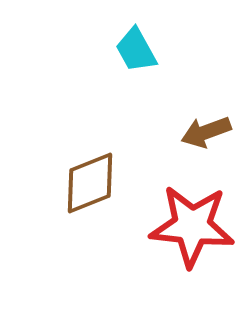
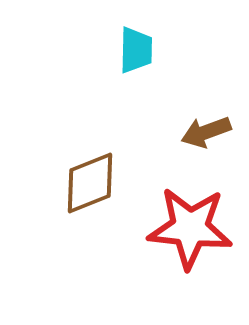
cyan trapezoid: rotated 150 degrees counterclockwise
red star: moved 2 px left, 2 px down
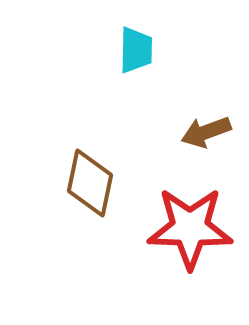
brown diamond: rotated 56 degrees counterclockwise
red star: rotated 4 degrees counterclockwise
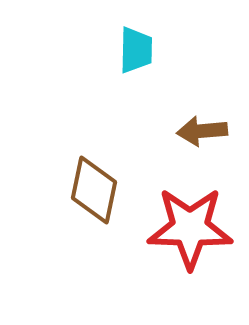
brown arrow: moved 4 px left, 1 px up; rotated 15 degrees clockwise
brown diamond: moved 4 px right, 7 px down
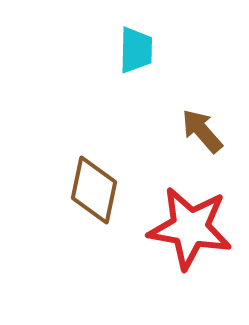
brown arrow: rotated 54 degrees clockwise
red star: rotated 8 degrees clockwise
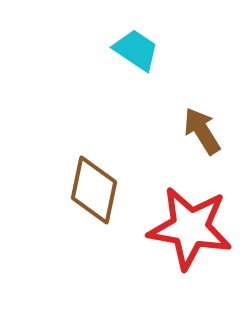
cyan trapezoid: rotated 57 degrees counterclockwise
brown arrow: rotated 9 degrees clockwise
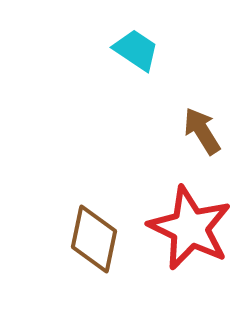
brown diamond: moved 49 px down
red star: rotated 16 degrees clockwise
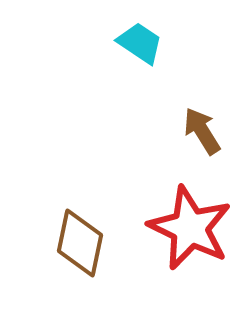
cyan trapezoid: moved 4 px right, 7 px up
brown diamond: moved 14 px left, 4 px down
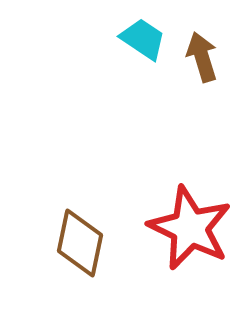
cyan trapezoid: moved 3 px right, 4 px up
brown arrow: moved 74 px up; rotated 15 degrees clockwise
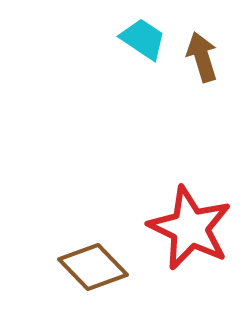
brown diamond: moved 13 px right, 24 px down; rotated 56 degrees counterclockwise
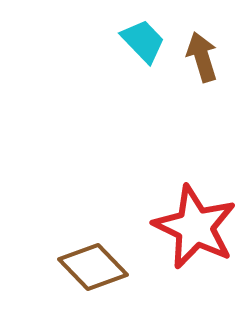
cyan trapezoid: moved 2 px down; rotated 12 degrees clockwise
red star: moved 5 px right, 1 px up
